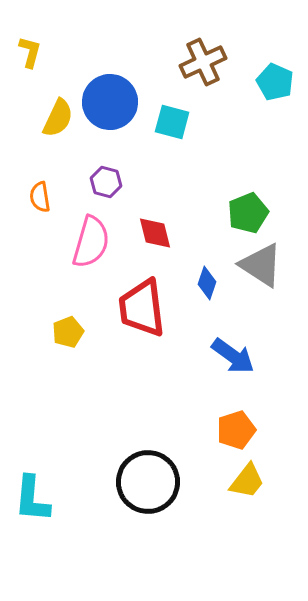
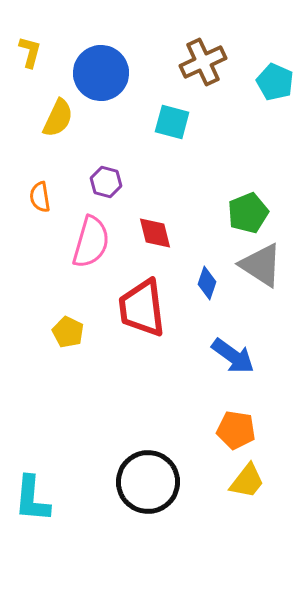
blue circle: moved 9 px left, 29 px up
yellow pentagon: rotated 24 degrees counterclockwise
orange pentagon: rotated 27 degrees clockwise
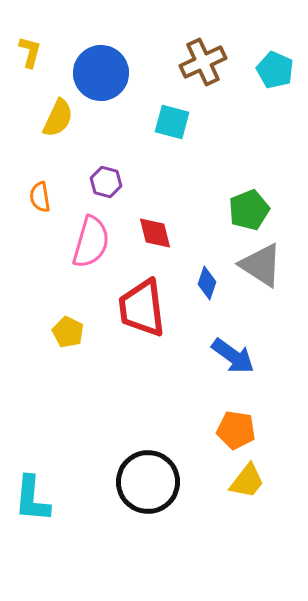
cyan pentagon: moved 12 px up
green pentagon: moved 1 px right, 3 px up
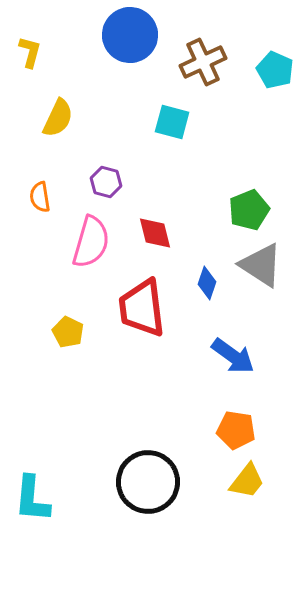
blue circle: moved 29 px right, 38 px up
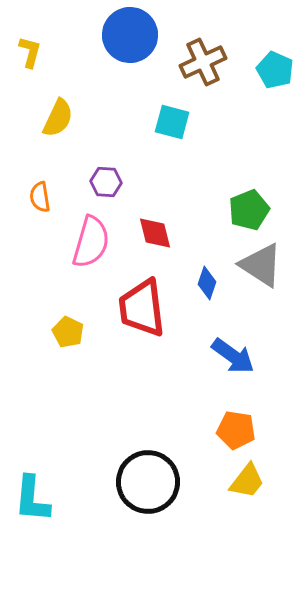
purple hexagon: rotated 12 degrees counterclockwise
